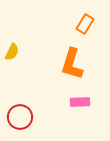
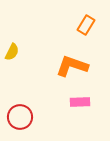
orange rectangle: moved 1 px right, 1 px down
orange L-shape: moved 2 px down; rotated 92 degrees clockwise
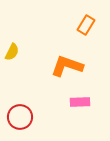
orange L-shape: moved 5 px left
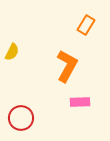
orange L-shape: rotated 100 degrees clockwise
red circle: moved 1 px right, 1 px down
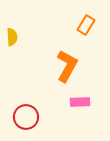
yellow semicircle: moved 15 px up; rotated 30 degrees counterclockwise
red circle: moved 5 px right, 1 px up
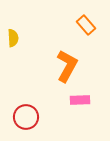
orange rectangle: rotated 72 degrees counterclockwise
yellow semicircle: moved 1 px right, 1 px down
pink rectangle: moved 2 px up
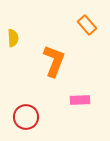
orange rectangle: moved 1 px right
orange L-shape: moved 13 px left, 5 px up; rotated 8 degrees counterclockwise
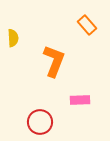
red circle: moved 14 px right, 5 px down
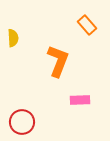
orange L-shape: moved 4 px right
red circle: moved 18 px left
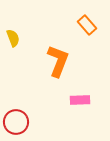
yellow semicircle: rotated 18 degrees counterclockwise
red circle: moved 6 px left
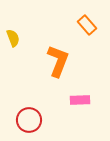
red circle: moved 13 px right, 2 px up
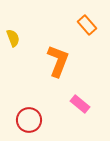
pink rectangle: moved 4 px down; rotated 42 degrees clockwise
